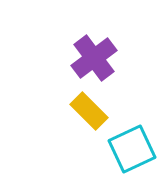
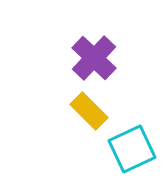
purple cross: rotated 9 degrees counterclockwise
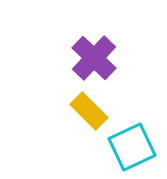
cyan square: moved 2 px up
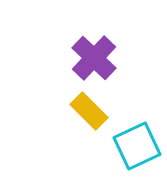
cyan square: moved 5 px right, 1 px up
